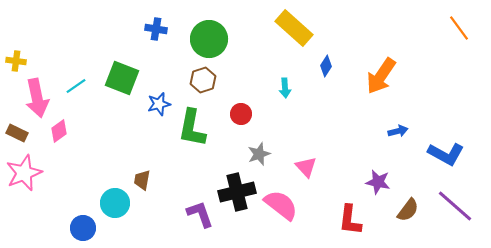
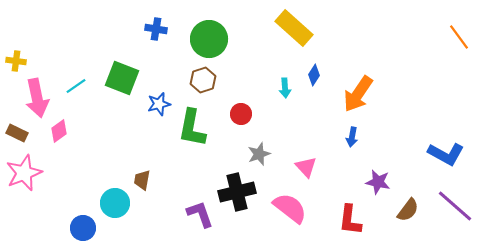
orange line: moved 9 px down
blue diamond: moved 12 px left, 9 px down
orange arrow: moved 23 px left, 18 px down
blue arrow: moved 46 px left, 6 px down; rotated 114 degrees clockwise
pink semicircle: moved 9 px right, 3 px down
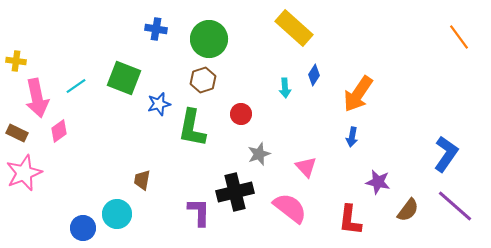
green square: moved 2 px right
blue L-shape: rotated 84 degrees counterclockwise
black cross: moved 2 px left
cyan circle: moved 2 px right, 11 px down
purple L-shape: moved 1 px left, 2 px up; rotated 20 degrees clockwise
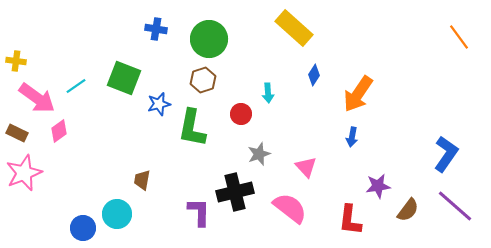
cyan arrow: moved 17 px left, 5 px down
pink arrow: rotated 42 degrees counterclockwise
purple star: moved 4 px down; rotated 20 degrees counterclockwise
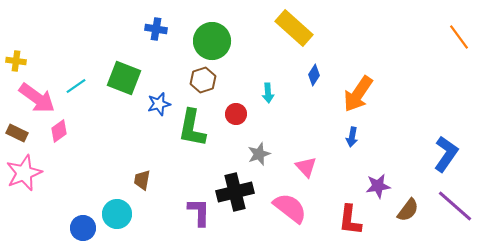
green circle: moved 3 px right, 2 px down
red circle: moved 5 px left
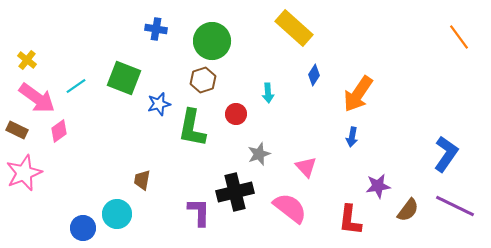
yellow cross: moved 11 px right, 1 px up; rotated 30 degrees clockwise
brown rectangle: moved 3 px up
purple line: rotated 15 degrees counterclockwise
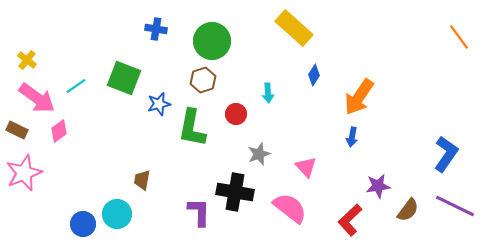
orange arrow: moved 1 px right, 3 px down
black cross: rotated 24 degrees clockwise
red L-shape: rotated 40 degrees clockwise
blue circle: moved 4 px up
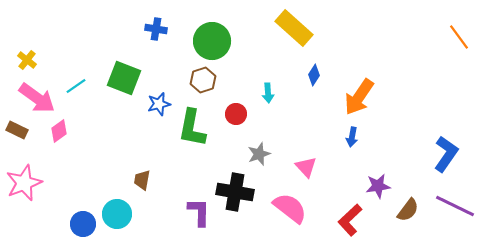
pink star: moved 10 px down
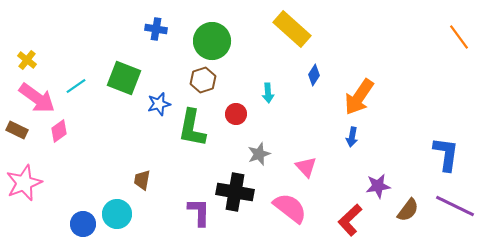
yellow rectangle: moved 2 px left, 1 px down
blue L-shape: rotated 27 degrees counterclockwise
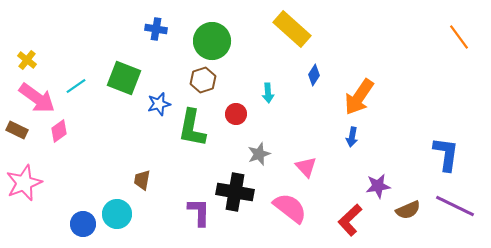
brown semicircle: rotated 30 degrees clockwise
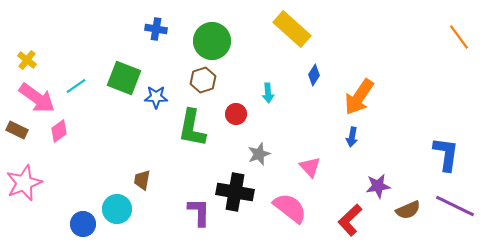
blue star: moved 3 px left, 7 px up; rotated 15 degrees clockwise
pink triangle: moved 4 px right
cyan circle: moved 5 px up
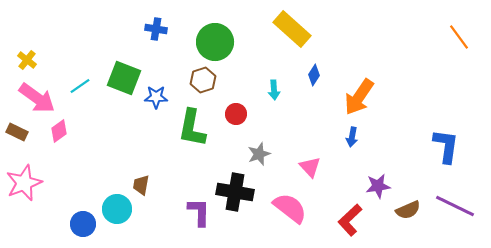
green circle: moved 3 px right, 1 px down
cyan line: moved 4 px right
cyan arrow: moved 6 px right, 3 px up
brown rectangle: moved 2 px down
blue L-shape: moved 8 px up
brown trapezoid: moved 1 px left, 5 px down
